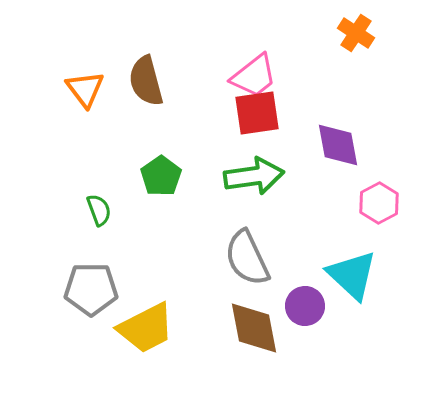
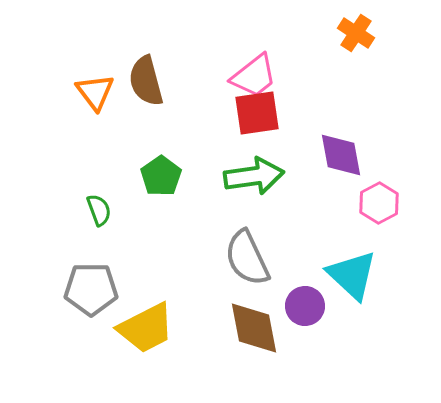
orange triangle: moved 10 px right, 3 px down
purple diamond: moved 3 px right, 10 px down
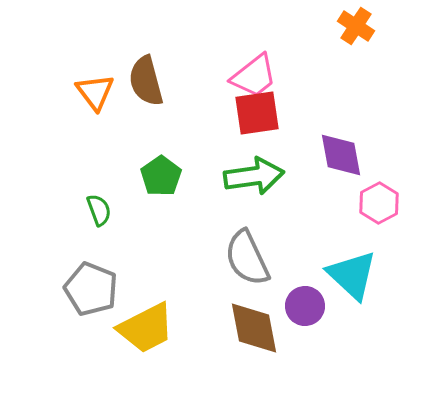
orange cross: moved 7 px up
gray pentagon: rotated 22 degrees clockwise
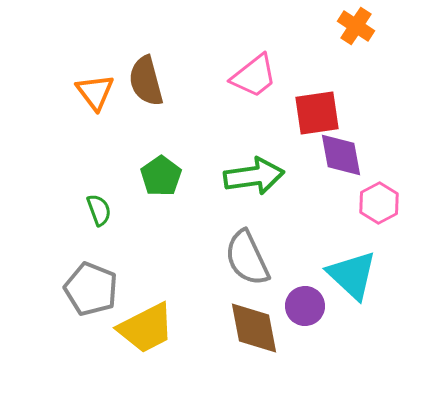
red square: moved 60 px right
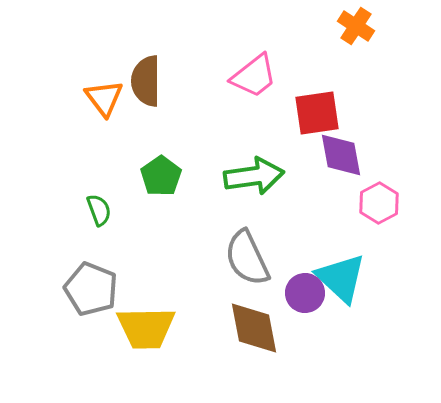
brown semicircle: rotated 15 degrees clockwise
orange triangle: moved 9 px right, 6 px down
cyan triangle: moved 11 px left, 3 px down
purple circle: moved 13 px up
yellow trapezoid: rotated 26 degrees clockwise
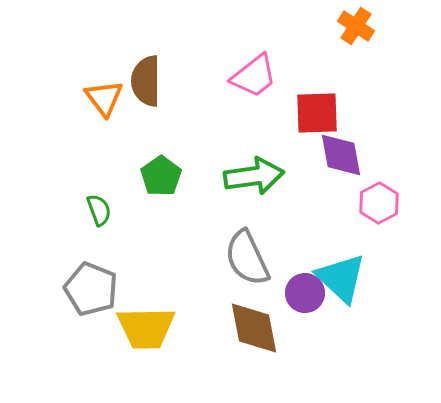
red square: rotated 6 degrees clockwise
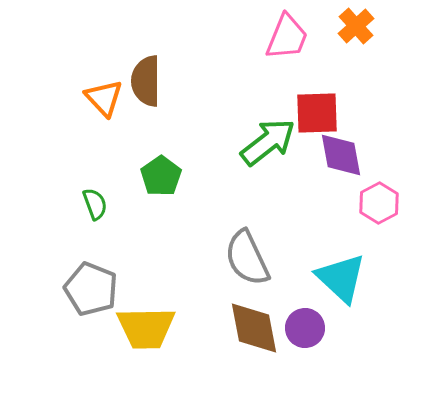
orange cross: rotated 15 degrees clockwise
pink trapezoid: moved 33 px right, 39 px up; rotated 30 degrees counterclockwise
orange triangle: rotated 6 degrees counterclockwise
green arrow: moved 14 px right, 34 px up; rotated 30 degrees counterclockwise
green semicircle: moved 4 px left, 6 px up
purple circle: moved 35 px down
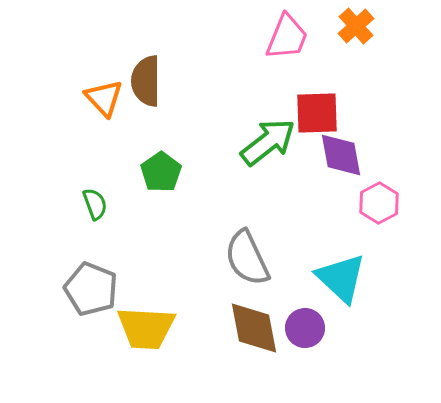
green pentagon: moved 4 px up
yellow trapezoid: rotated 4 degrees clockwise
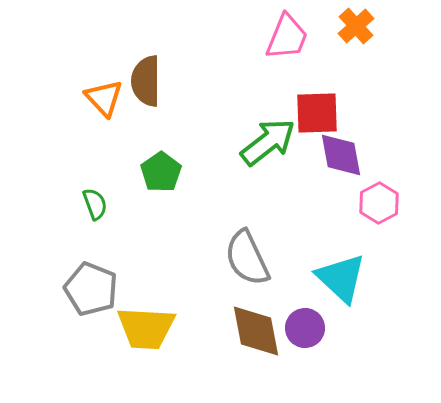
brown diamond: moved 2 px right, 3 px down
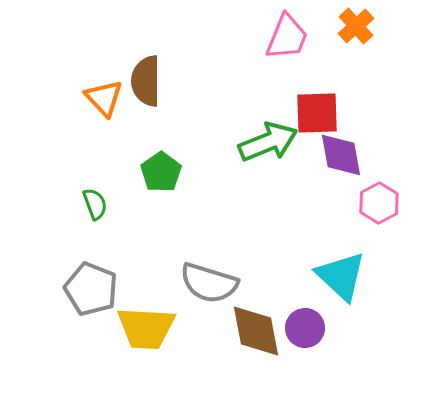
green arrow: rotated 16 degrees clockwise
gray semicircle: moved 38 px left, 25 px down; rotated 48 degrees counterclockwise
cyan triangle: moved 2 px up
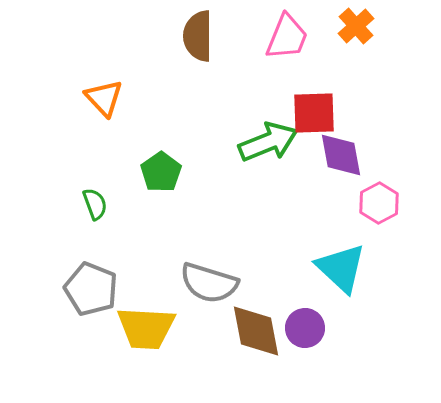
brown semicircle: moved 52 px right, 45 px up
red square: moved 3 px left
cyan triangle: moved 8 px up
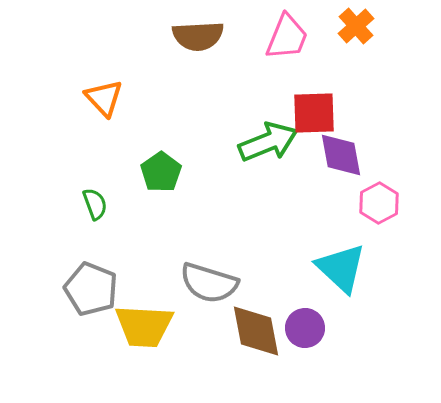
brown semicircle: rotated 93 degrees counterclockwise
yellow trapezoid: moved 2 px left, 2 px up
